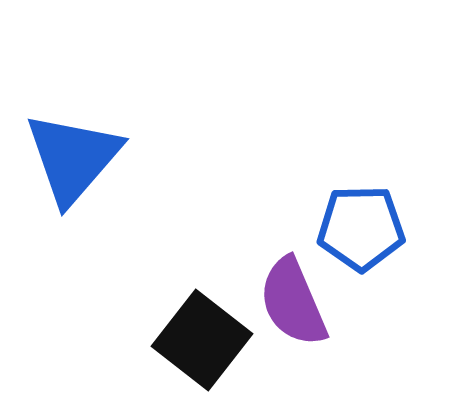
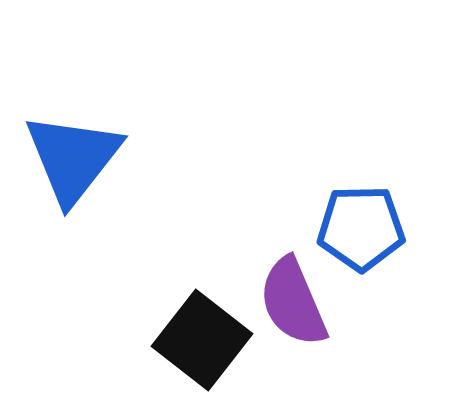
blue triangle: rotated 3 degrees counterclockwise
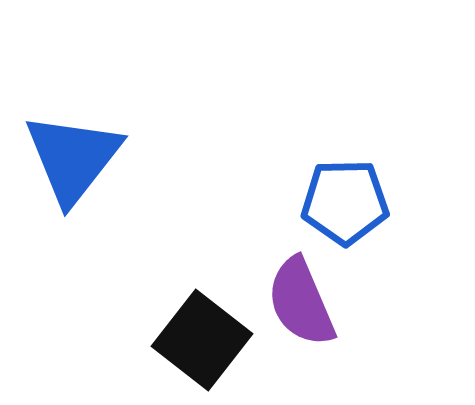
blue pentagon: moved 16 px left, 26 px up
purple semicircle: moved 8 px right
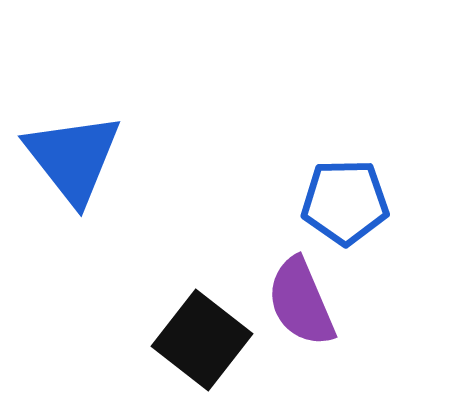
blue triangle: rotated 16 degrees counterclockwise
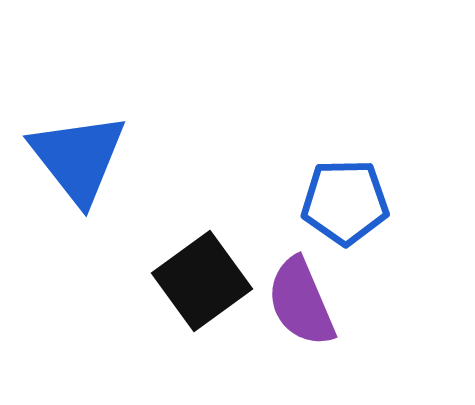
blue triangle: moved 5 px right
black square: moved 59 px up; rotated 16 degrees clockwise
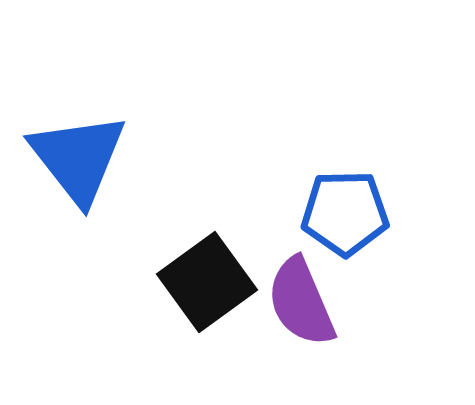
blue pentagon: moved 11 px down
black square: moved 5 px right, 1 px down
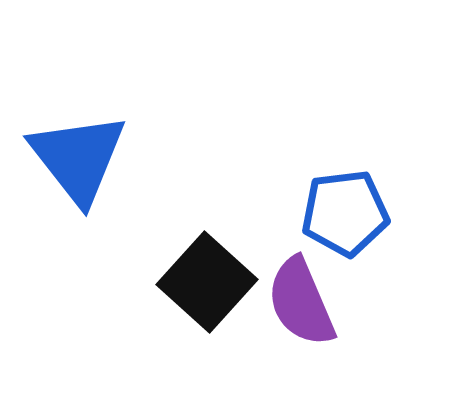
blue pentagon: rotated 6 degrees counterclockwise
black square: rotated 12 degrees counterclockwise
